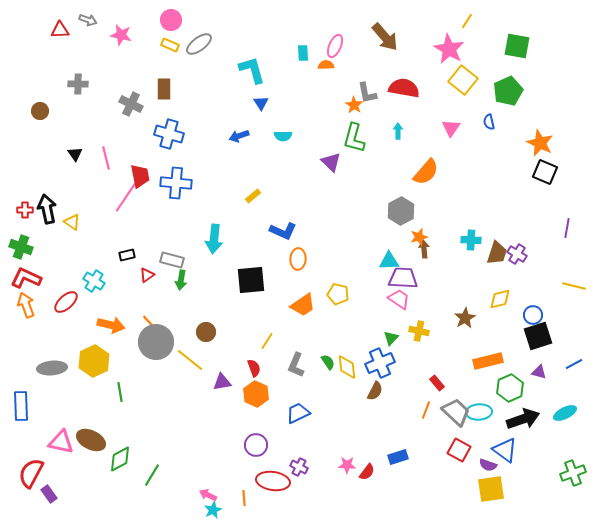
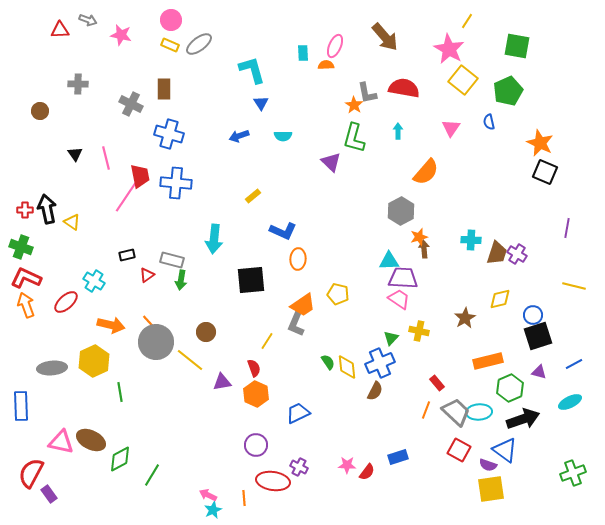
gray L-shape at (296, 365): moved 41 px up
cyan ellipse at (565, 413): moved 5 px right, 11 px up
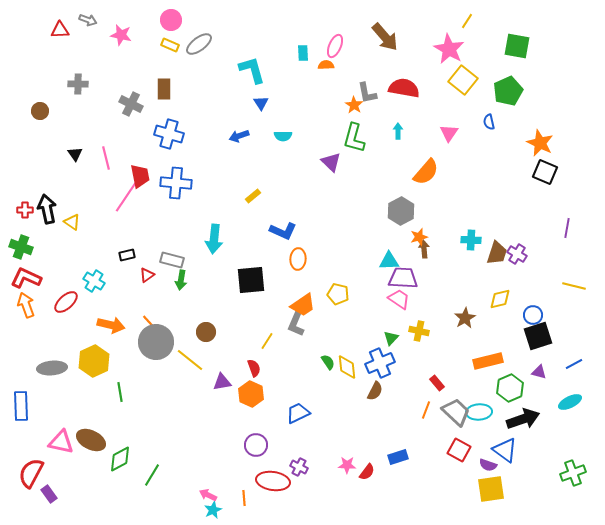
pink triangle at (451, 128): moved 2 px left, 5 px down
orange hexagon at (256, 394): moved 5 px left
